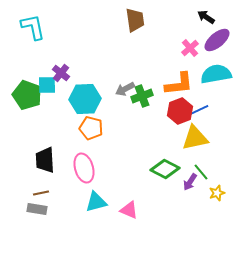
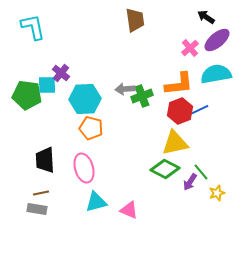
gray arrow: rotated 24 degrees clockwise
green pentagon: rotated 12 degrees counterclockwise
yellow triangle: moved 20 px left, 5 px down
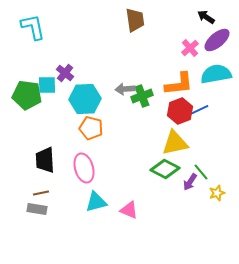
purple cross: moved 4 px right
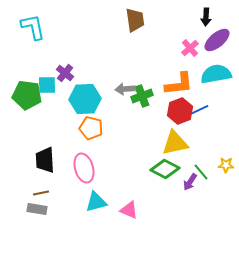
black arrow: rotated 120 degrees counterclockwise
yellow star: moved 9 px right, 28 px up; rotated 21 degrees clockwise
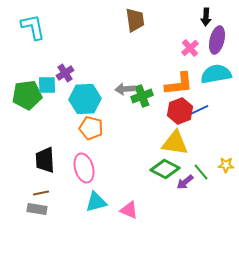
purple ellipse: rotated 36 degrees counterclockwise
purple cross: rotated 18 degrees clockwise
green pentagon: rotated 16 degrees counterclockwise
yellow triangle: rotated 20 degrees clockwise
purple arrow: moved 5 px left; rotated 18 degrees clockwise
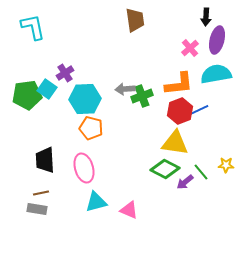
cyan square: moved 4 px down; rotated 36 degrees clockwise
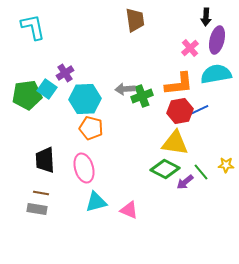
red hexagon: rotated 10 degrees clockwise
brown line: rotated 21 degrees clockwise
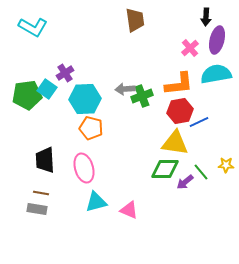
cyan L-shape: rotated 132 degrees clockwise
blue line: moved 12 px down
green diamond: rotated 28 degrees counterclockwise
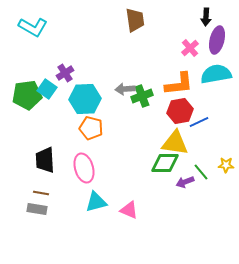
green diamond: moved 6 px up
purple arrow: rotated 18 degrees clockwise
